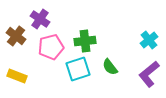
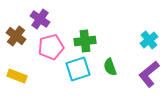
green semicircle: rotated 18 degrees clockwise
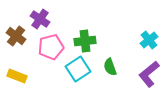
cyan square: rotated 15 degrees counterclockwise
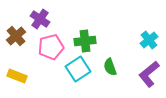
brown cross: rotated 12 degrees clockwise
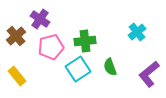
cyan cross: moved 12 px left, 8 px up
yellow rectangle: rotated 30 degrees clockwise
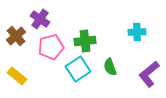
cyan cross: rotated 36 degrees clockwise
yellow rectangle: rotated 12 degrees counterclockwise
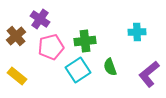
cyan square: moved 1 px down
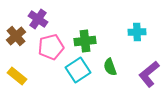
purple cross: moved 2 px left
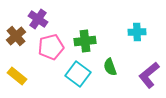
cyan square: moved 4 px down; rotated 20 degrees counterclockwise
purple L-shape: moved 1 px down
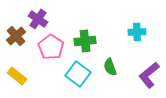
pink pentagon: rotated 25 degrees counterclockwise
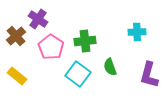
purple L-shape: rotated 36 degrees counterclockwise
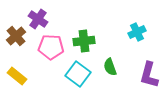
cyan cross: rotated 24 degrees counterclockwise
green cross: moved 1 px left
pink pentagon: rotated 30 degrees counterclockwise
